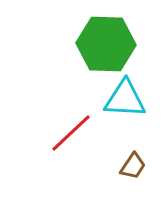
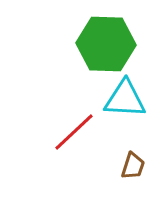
red line: moved 3 px right, 1 px up
brown trapezoid: rotated 16 degrees counterclockwise
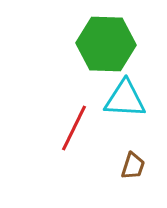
red line: moved 4 px up; rotated 21 degrees counterclockwise
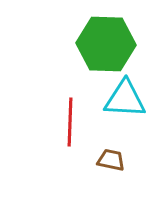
red line: moved 4 px left, 6 px up; rotated 24 degrees counterclockwise
brown trapezoid: moved 22 px left, 6 px up; rotated 96 degrees counterclockwise
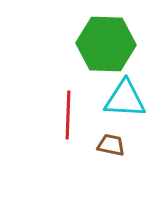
red line: moved 2 px left, 7 px up
brown trapezoid: moved 15 px up
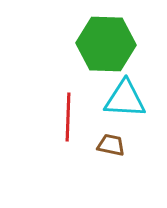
red line: moved 2 px down
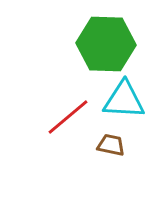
cyan triangle: moved 1 px left, 1 px down
red line: rotated 48 degrees clockwise
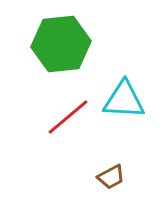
green hexagon: moved 45 px left; rotated 8 degrees counterclockwise
brown trapezoid: moved 32 px down; rotated 140 degrees clockwise
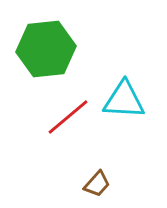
green hexagon: moved 15 px left, 5 px down
brown trapezoid: moved 14 px left, 7 px down; rotated 20 degrees counterclockwise
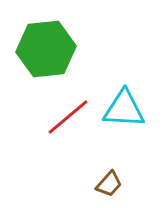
cyan triangle: moved 9 px down
brown trapezoid: moved 12 px right
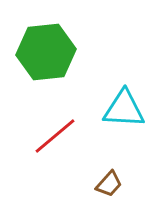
green hexagon: moved 3 px down
red line: moved 13 px left, 19 px down
